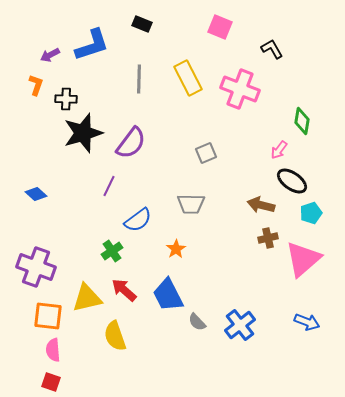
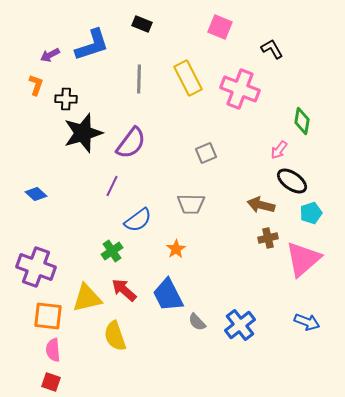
purple line: moved 3 px right
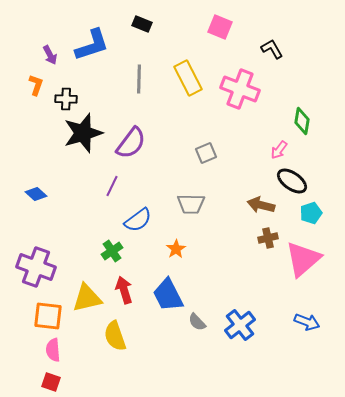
purple arrow: rotated 90 degrees counterclockwise
red arrow: rotated 32 degrees clockwise
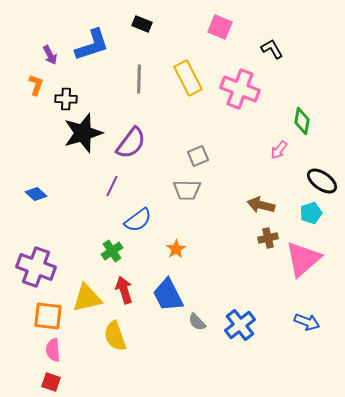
gray square: moved 8 px left, 3 px down
black ellipse: moved 30 px right
gray trapezoid: moved 4 px left, 14 px up
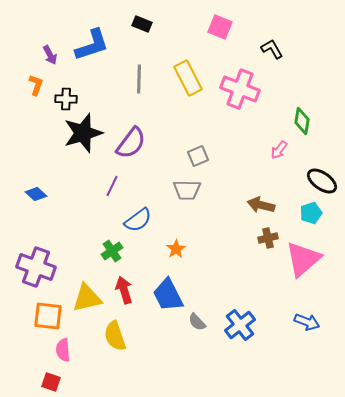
pink semicircle: moved 10 px right
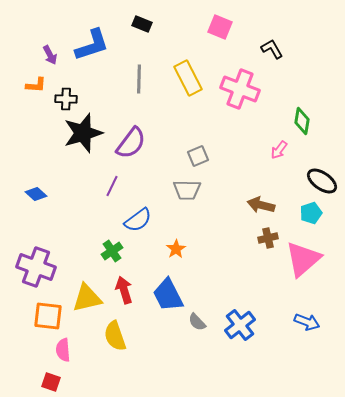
orange L-shape: rotated 75 degrees clockwise
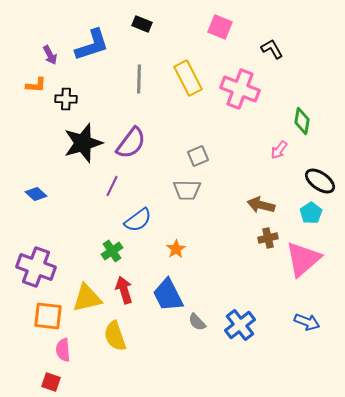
black star: moved 10 px down
black ellipse: moved 2 px left
cyan pentagon: rotated 15 degrees counterclockwise
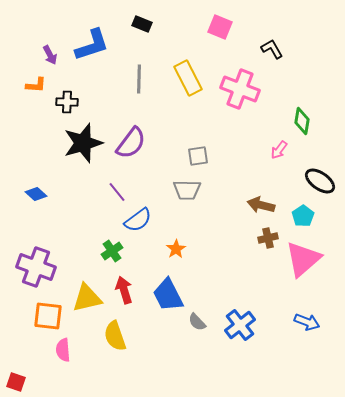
black cross: moved 1 px right, 3 px down
gray square: rotated 15 degrees clockwise
purple line: moved 5 px right, 6 px down; rotated 65 degrees counterclockwise
cyan pentagon: moved 8 px left, 3 px down
red square: moved 35 px left
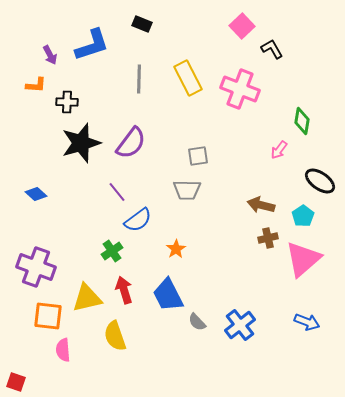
pink square: moved 22 px right, 1 px up; rotated 25 degrees clockwise
black star: moved 2 px left
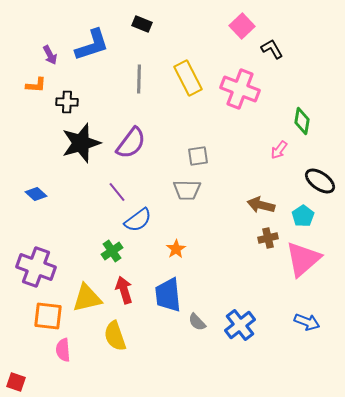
blue trapezoid: rotated 21 degrees clockwise
